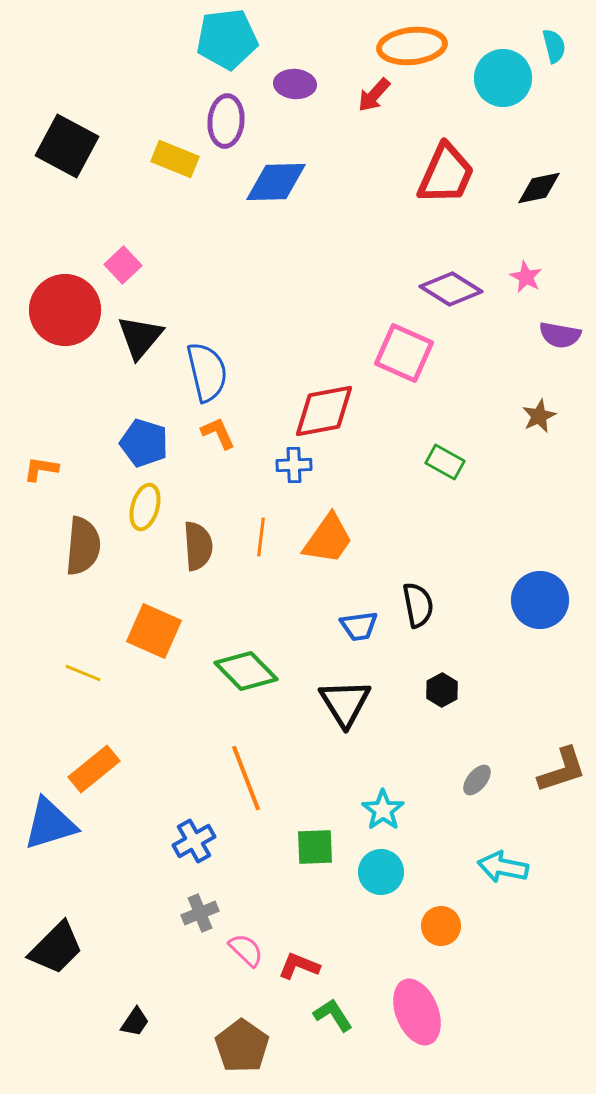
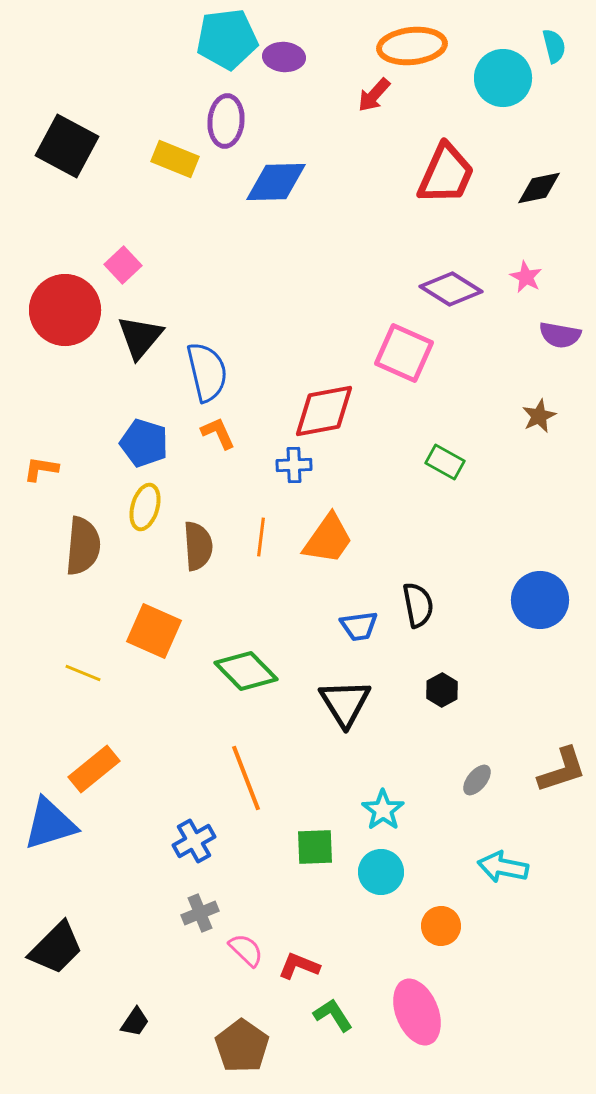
purple ellipse at (295, 84): moved 11 px left, 27 px up
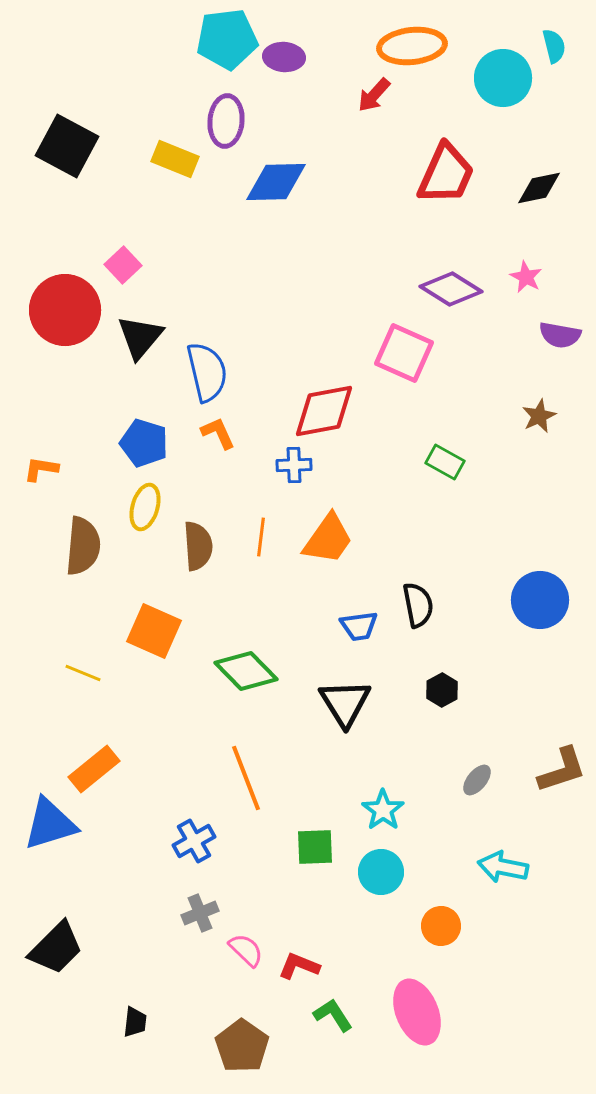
black trapezoid at (135, 1022): rotated 28 degrees counterclockwise
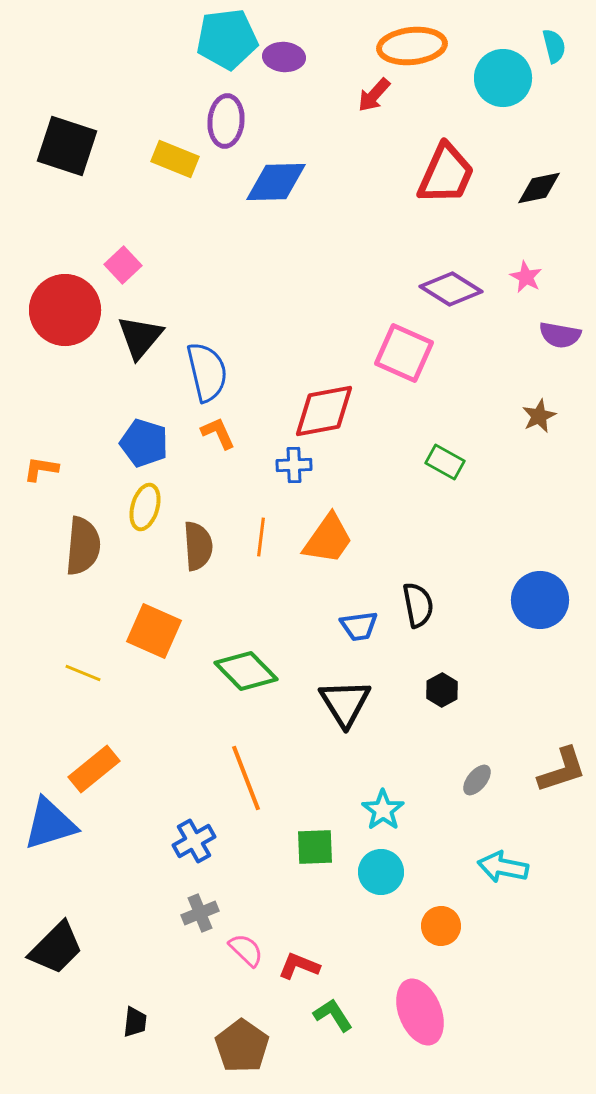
black square at (67, 146): rotated 10 degrees counterclockwise
pink ellipse at (417, 1012): moved 3 px right
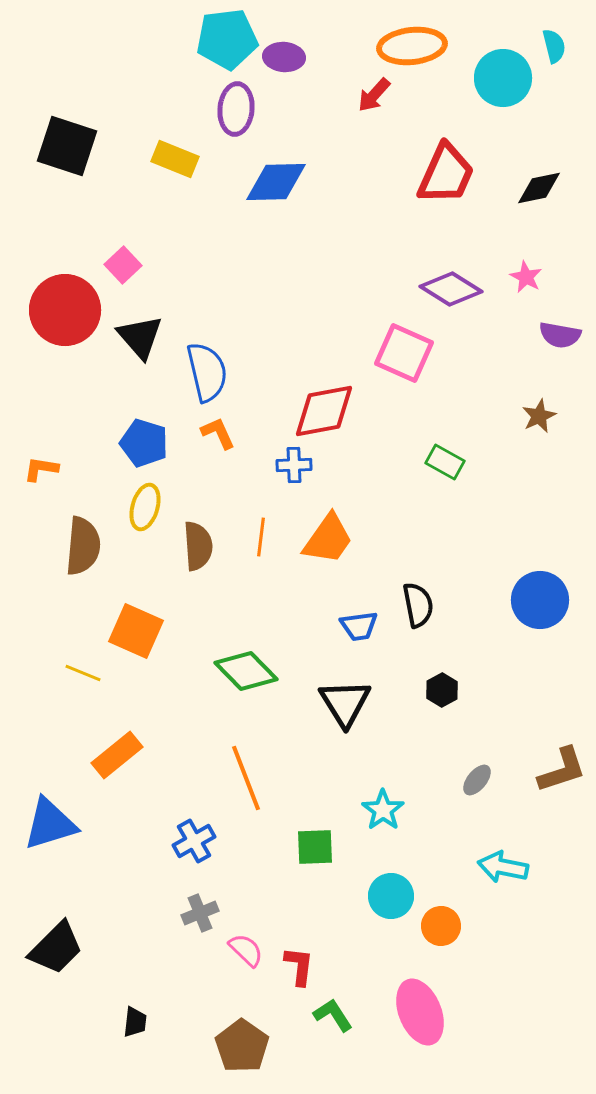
purple ellipse at (226, 121): moved 10 px right, 12 px up
black triangle at (140, 337): rotated 21 degrees counterclockwise
orange square at (154, 631): moved 18 px left
orange rectangle at (94, 769): moved 23 px right, 14 px up
cyan circle at (381, 872): moved 10 px right, 24 px down
red L-shape at (299, 966): rotated 75 degrees clockwise
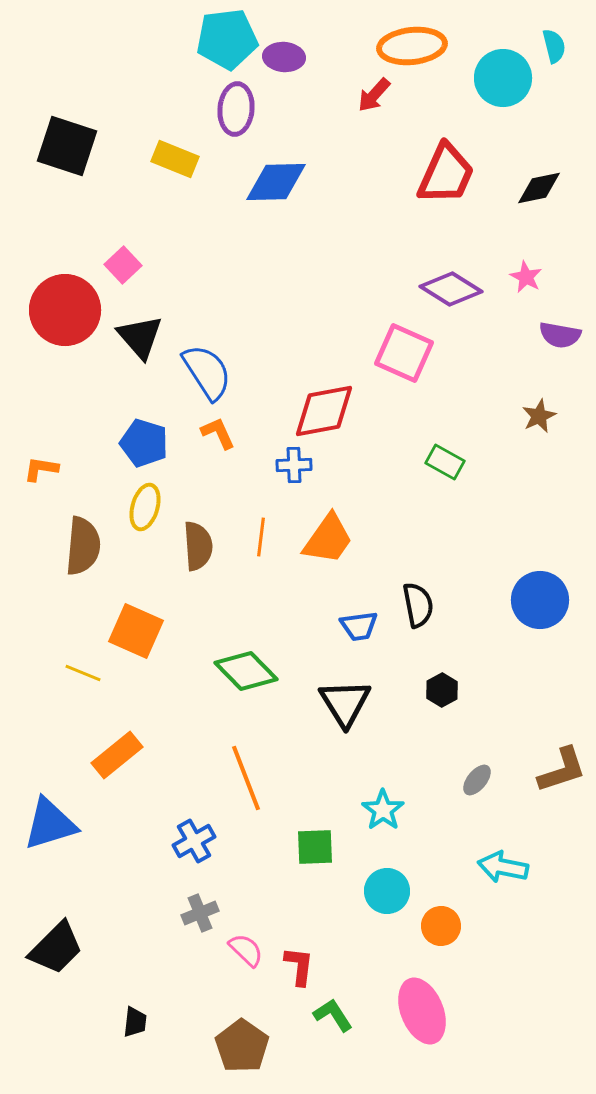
blue semicircle at (207, 372): rotated 20 degrees counterclockwise
cyan circle at (391, 896): moved 4 px left, 5 px up
pink ellipse at (420, 1012): moved 2 px right, 1 px up
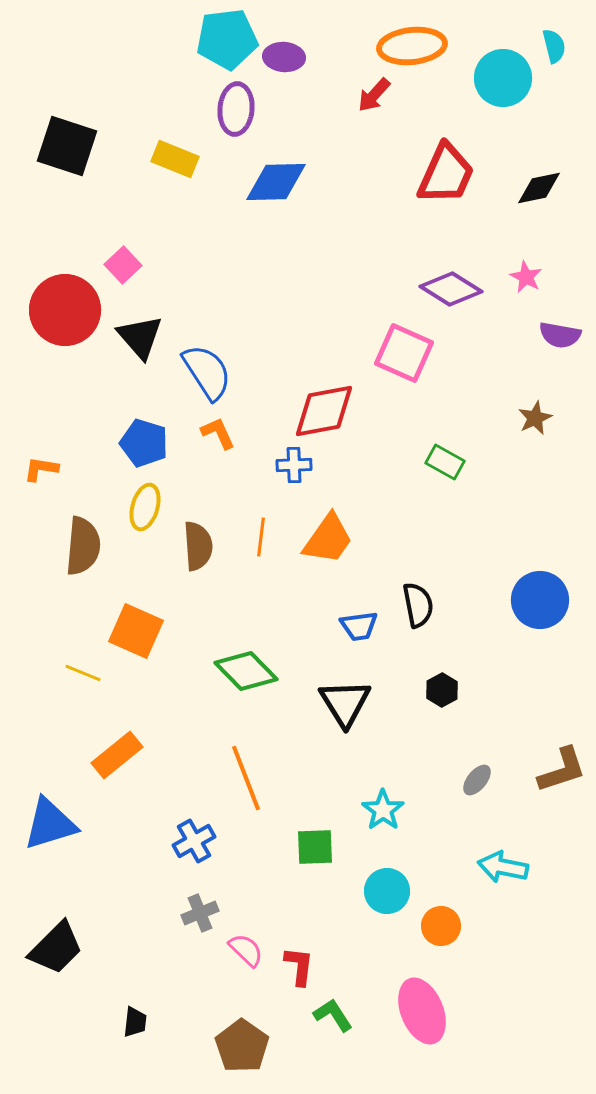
brown star at (539, 416): moved 4 px left, 2 px down
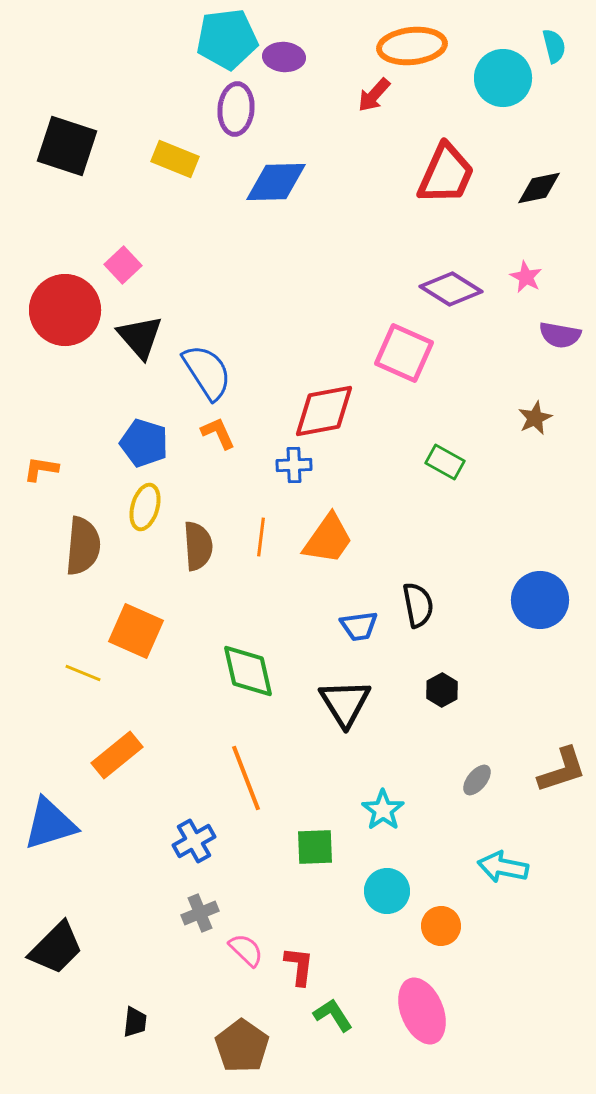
green diamond at (246, 671): moved 2 px right; rotated 32 degrees clockwise
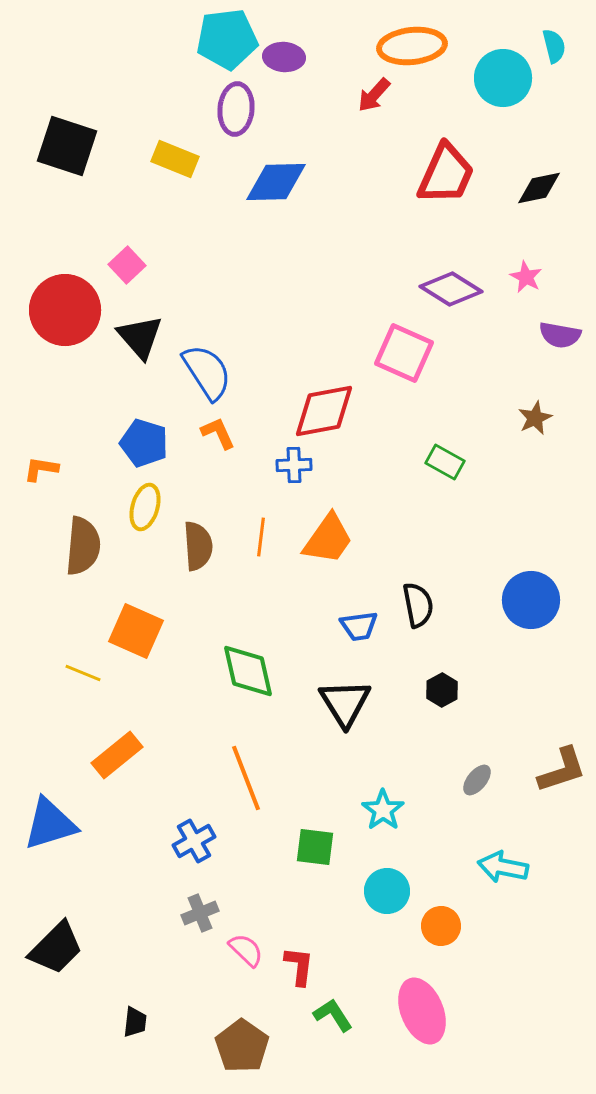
pink square at (123, 265): moved 4 px right
blue circle at (540, 600): moved 9 px left
green square at (315, 847): rotated 9 degrees clockwise
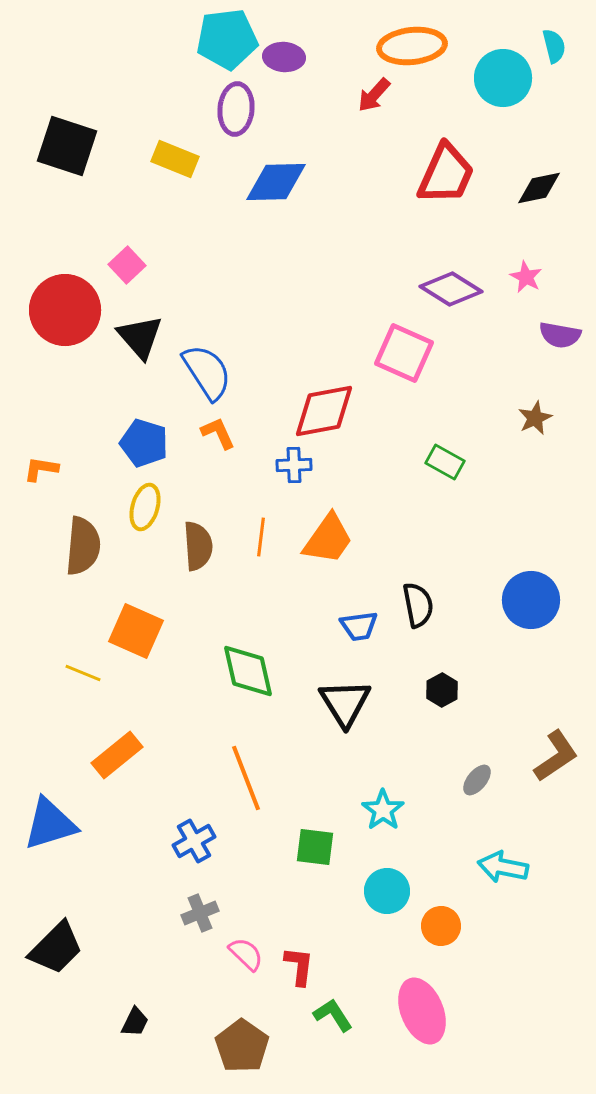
brown L-shape at (562, 770): moved 6 px left, 14 px up; rotated 16 degrees counterclockwise
pink semicircle at (246, 950): moved 4 px down
black trapezoid at (135, 1022): rotated 20 degrees clockwise
